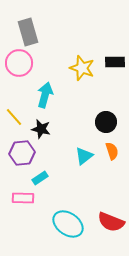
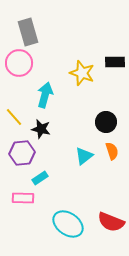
yellow star: moved 5 px down
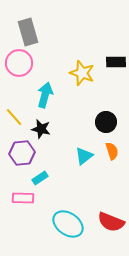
black rectangle: moved 1 px right
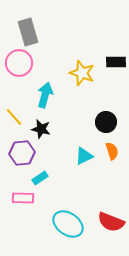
cyan triangle: rotated 12 degrees clockwise
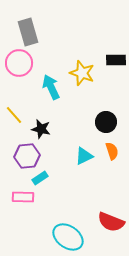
black rectangle: moved 2 px up
cyan arrow: moved 6 px right, 8 px up; rotated 40 degrees counterclockwise
yellow line: moved 2 px up
purple hexagon: moved 5 px right, 3 px down
pink rectangle: moved 1 px up
cyan ellipse: moved 13 px down
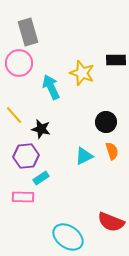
purple hexagon: moved 1 px left
cyan rectangle: moved 1 px right
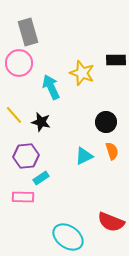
black star: moved 7 px up
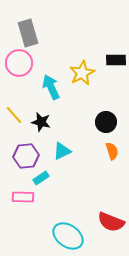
gray rectangle: moved 1 px down
yellow star: rotated 25 degrees clockwise
cyan triangle: moved 22 px left, 5 px up
cyan ellipse: moved 1 px up
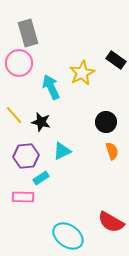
black rectangle: rotated 36 degrees clockwise
red semicircle: rotated 8 degrees clockwise
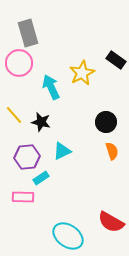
purple hexagon: moved 1 px right, 1 px down
